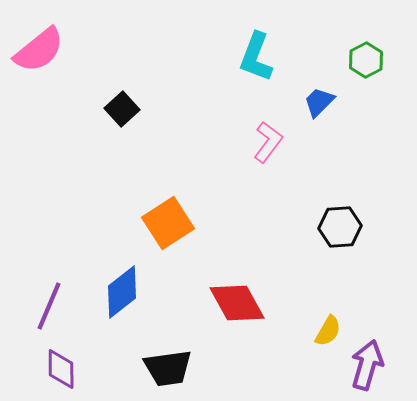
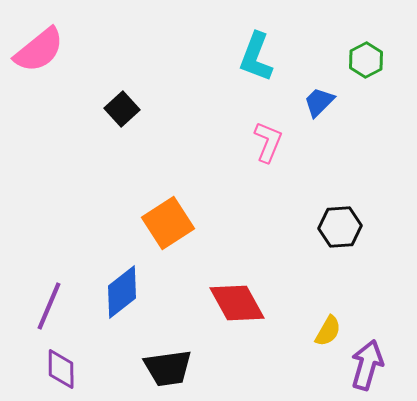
pink L-shape: rotated 15 degrees counterclockwise
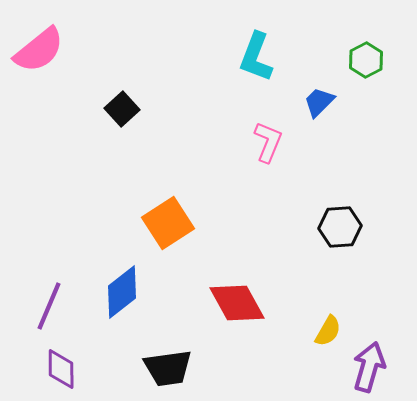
purple arrow: moved 2 px right, 2 px down
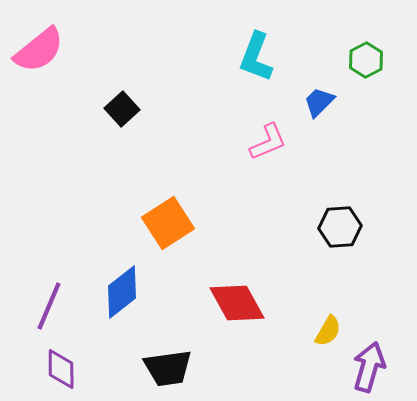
pink L-shape: rotated 45 degrees clockwise
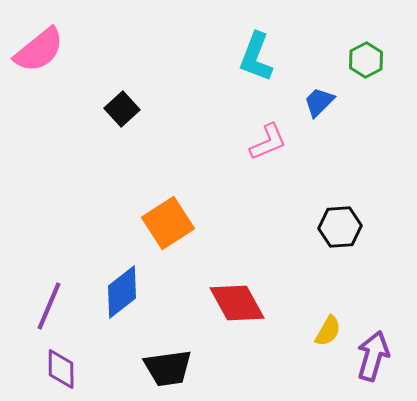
purple arrow: moved 4 px right, 11 px up
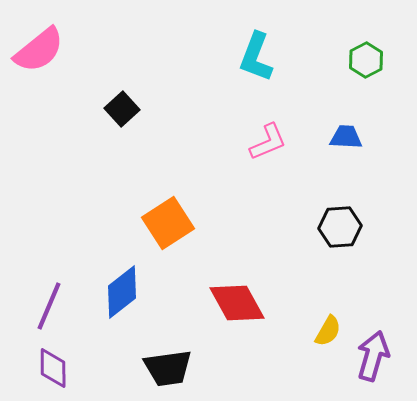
blue trapezoid: moved 27 px right, 35 px down; rotated 48 degrees clockwise
purple diamond: moved 8 px left, 1 px up
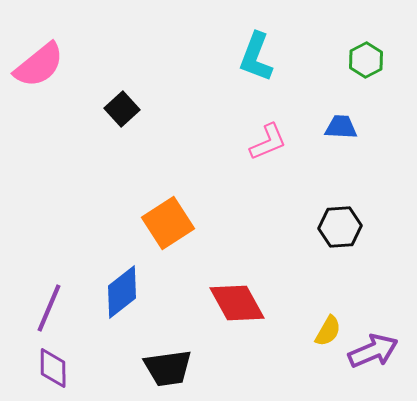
pink semicircle: moved 15 px down
blue trapezoid: moved 5 px left, 10 px up
purple line: moved 2 px down
purple arrow: moved 5 px up; rotated 51 degrees clockwise
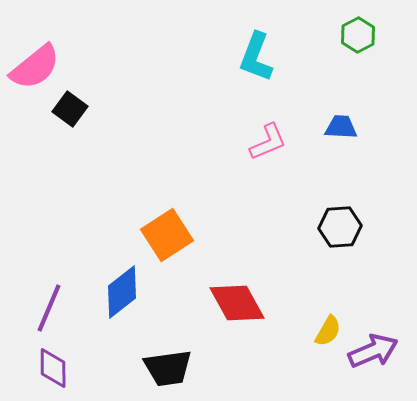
green hexagon: moved 8 px left, 25 px up
pink semicircle: moved 4 px left, 2 px down
black square: moved 52 px left; rotated 12 degrees counterclockwise
orange square: moved 1 px left, 12 px down
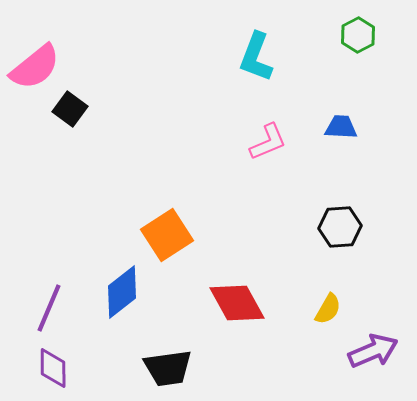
yellow semicircle: moved 22 px up
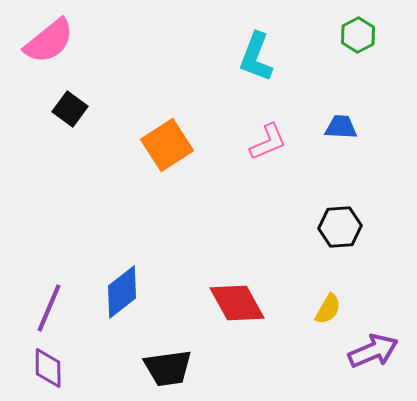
pink semicircle: moved 14 px right, 26 px up
orange square: moved 90 px up
purple diamond: moved 5 px left
